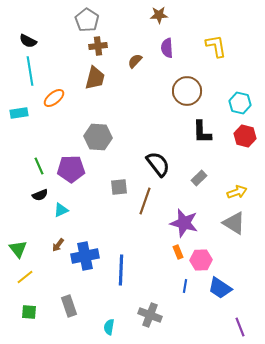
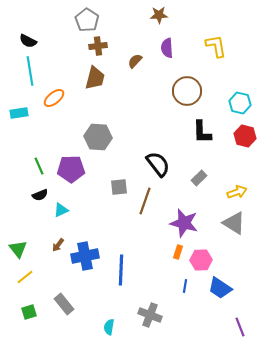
orange rectangle at (178, 252): rotated 40 degrees clockwise
gray rectangle at (69, 306): moved 5 px left, 2 px up; rotated 20 degrees counterclockwise
green square at (29, 312): rotated 21 degrees counterclockwise
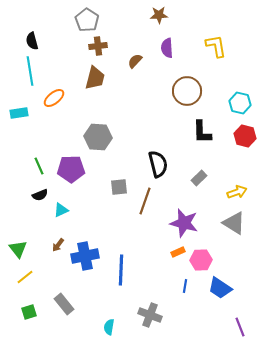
black semicircle at (28, 41): moved 4 px right; rotated 48 degrees clockwise
black semicircle at (158, 164): rotated 24 degrees clockwise
orange rectangle at (178, 252): rotated 48 degrees clockwise
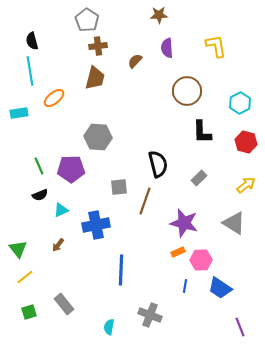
cyan hexagon at (240, 103): rotated 20 degrees clockwise
red hexagon at (245, 136): moved 1 px right, 6 px down
yellow arrow at (237, 192): moved 9 px right, 7 px up; rotated 18 degrees counterclockwise
blue cross at (85, 256): moved 11 px right, 31 px up
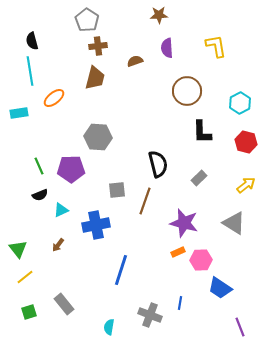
brown semicircle at (135, 61): rotated 28 degrees clockwise
gray square at (119, 187): moved 2 px left, 3 px down
blue line at (121, 270): rotated 16 degrees clockwise
blue line at (185, 286): moved 5 px left, 17 px down
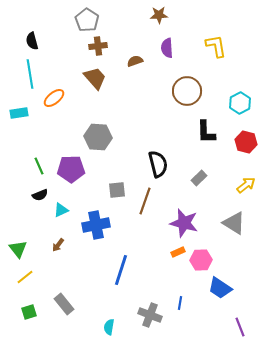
cyan line at (30, 71): moved 3 px down
brown trapezoid at (95, 78): rotated 55 degrees counterclockwise
black L-shape at (202, 132): moved 4 px right
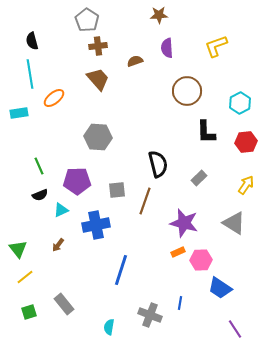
yellow L-shape at (216, 46): rotated 100 degrees counterclockwise
brown trapezoid at (95, 78): moved 3 px right, 1 px down
red hexagon at (246, 142): rotated 20 degrees counterclockwise
purple pentagon at (71, 169): moved 6 px right, 12 px down
yellow arrow at (246, 185): rotated 18 degrees counterclockwise
purple line at (240, 327): moved 5 px left, 2 px down; rotated 12 degrees counterclockwise
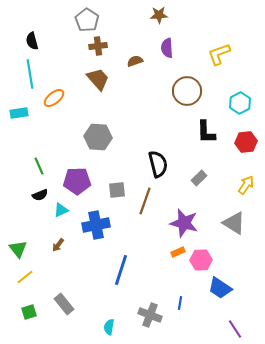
yellow L-shape at (216, 46): moved 3 px right, 8 px down
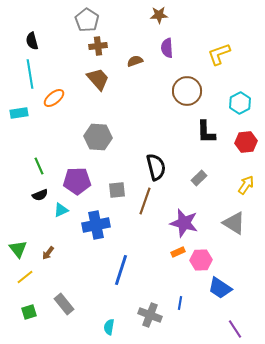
black semicircle at (158, 164): moved 2 px left, 3 px down
brown arrow at (58, 245): moved 10 px left, 8 px down
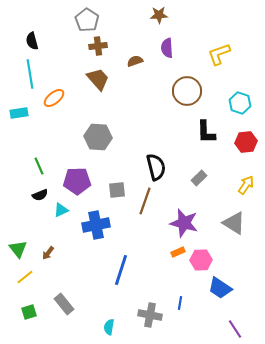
cyan hexagon at (240, 103): rotated 15 degrees counterclockwise
gray cross at (150, 315): rotated 10 degrees counterclockwise
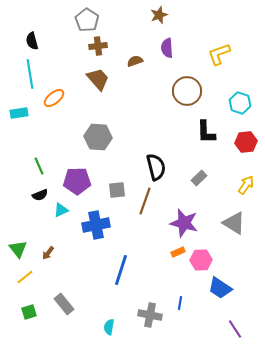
brown star at (159, 15): rotated 18 degrees counterclockwise
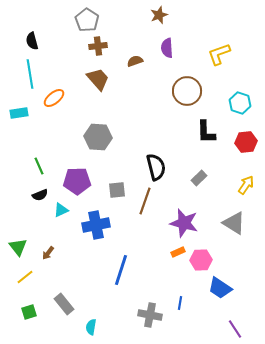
green triangle at (18, 249): moved 2 px up
cyan semicircle at (109, 327): moved 18 px left
